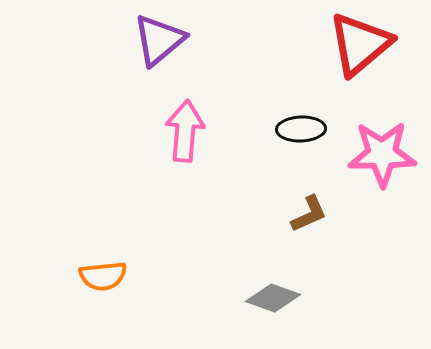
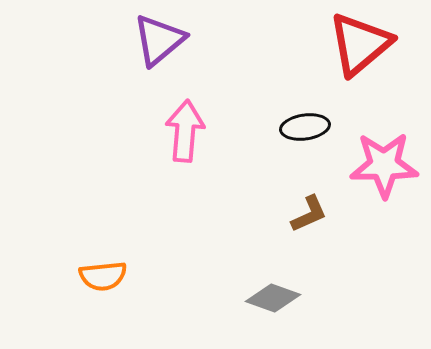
black ellipse: moved 4 px right, 2 px up; rotated 6 degrees counterclockwise
pink star: moved 2 px right, 11 px down
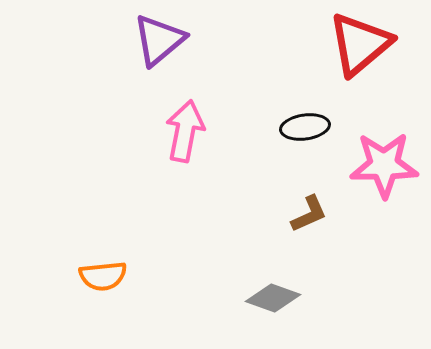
pink arrow: rotated 6 degrees clockwise
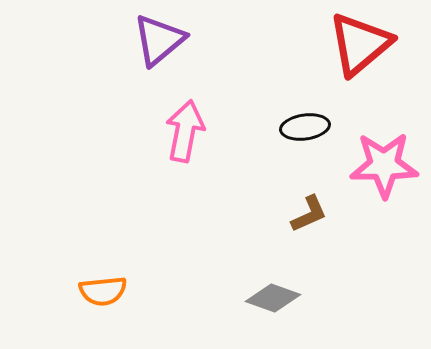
orange semicircle: moved 15 px down
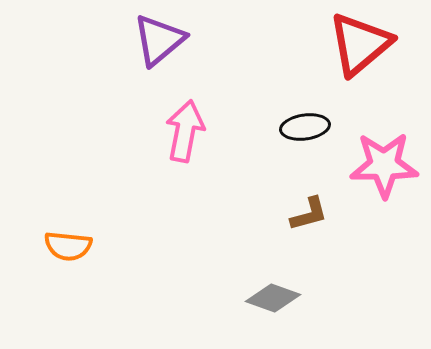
brown L-shape: rotated 9 degrees clockwise
orange semicircle: moved 35 px left, 45 px up; rotated 12 degrees clockwise
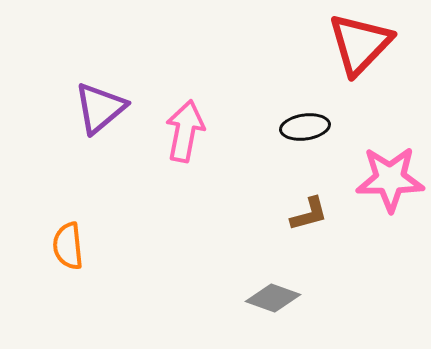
purple triangle: moved 59 px left, 68 px down
red triangle: rotated 6 degrees counterclockwise
pink star: moved 6 px right, 14 px down
orange semicircle: rotated 78 degrees clockwise
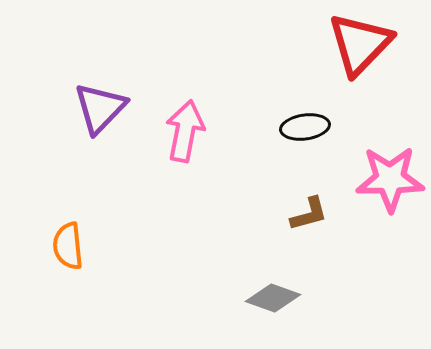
purple triangle: rotated 6 degrees counterclockwise
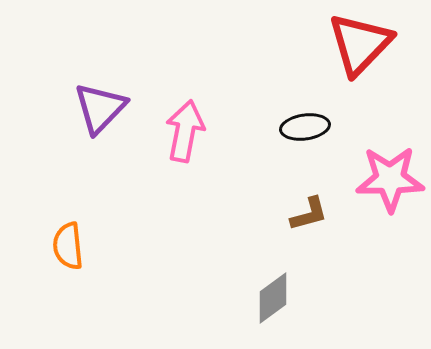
gray diamond: rotated 56 degrees counterclockwise
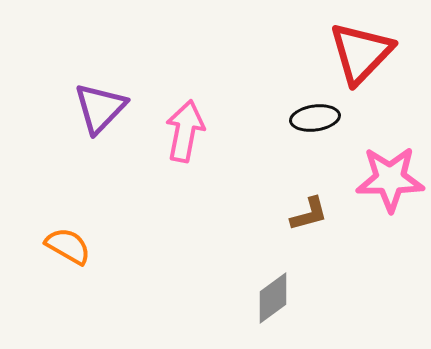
red triangle: moved 1 px right, 9 px down
black ellipse: moved 10 px right, 9 px up
orange semicircle: rotated 126 degrees clockwise
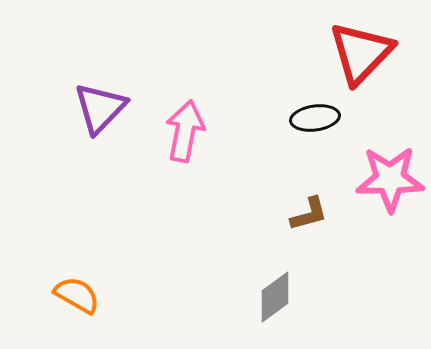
orange semicircle: moved 9 px right, 49 px down
gray diamond: moved 2 px right, 1 px up
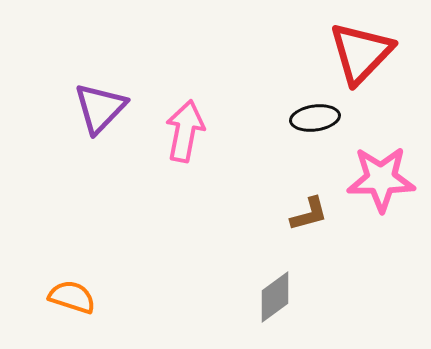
pink star: moved 9 px left
orange semicircle: moved 5 px left, 2 px down; rotated 12 degrees counterclockwise
